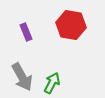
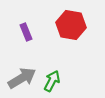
gray arrow: moved 1 px down; rotated 92 degrees counterclockwise
green arrow: moved 2 px up
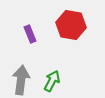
purple rectangle: moved 4 px right, 2 px down
gray arrow: moved 1 px left, 2 px down; rotated 52 degrees counterclockwise
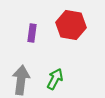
purple rectangle: moved 2 px right, 1 px up; rotated 30 degrees clockwise
green arrow: moved 3 px right, 2 px up
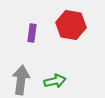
green arrow: moved 2 px down; rotated 50 degrees clockwise
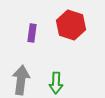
red hexagon: rotated 8 degrees clockwise
green arrow: moved 1 px right, 2 px down; rotated 105 degrees clockwise
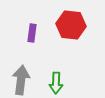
red hexagon: rotated 12 degrees counterclockwise
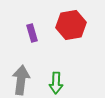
red hexagon: rotated 16 degrees counterclockwise
purple rectangle: rotated 24 degrees counterclockwise
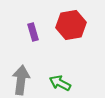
purple rectangle: moved 1 px right, 1 px up
green arrow: moved 4 px right; rotated 115 degrees clockwise
